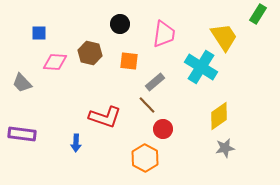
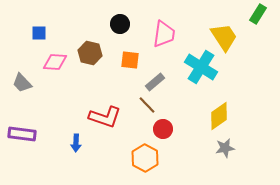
orange square: moved 1 px right, 1 px up
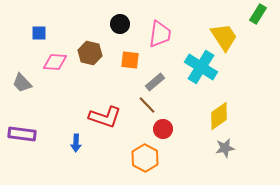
pink trapezoid: moved 4 px left
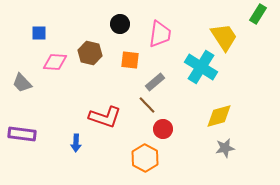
yellow diamond: rotated 20 degrees clockwise
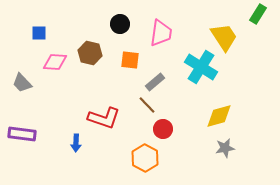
pink trapezoid: moved 1 px right, 1 px up
red L-shape: moved 1 px left, 1 px down
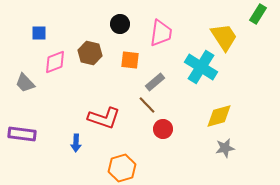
pink diamond: rotated 25 degrees counterclockwise
gray trapezoid: moved 3 px right
orange hexagon: moved 23 px left, 10 px down; rotated 16 degrees clockwise
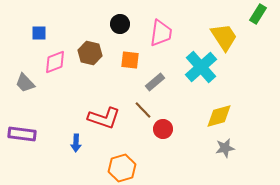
cyan cross: rotated 16 degrees clockwise
brown line: moved 4 px left, 5 px down
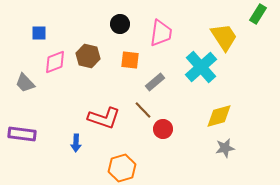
brown hexagon: moved 2 px left, 3 px down
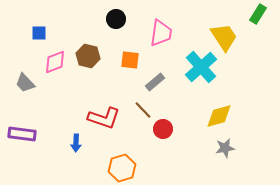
black circle: moved 4 px left, 5 px up
